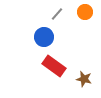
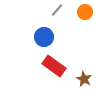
gray line: moved 4 px up
brown star: rotated 14 degrees clockwise
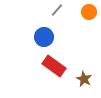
orange circle: moved 4 px right
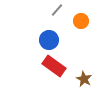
orange circle: moved 8 px left, 9 px down
blue circle: moved 5 px right, 3 px down
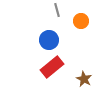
gray line: rotated 56 degrees counterclockwise
red rectangle: moved 2 px left, 1 px down; rotated 75 degrees counterclockwise
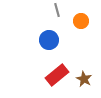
red rectangle: moved 5 px right, 8 px down
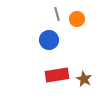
gray line: moved 4 px down
orange circle: moved 4 px left, 2 px up
red rectangle: rotated 30 degrees clockwise
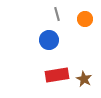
orange circle: moved 8 px right
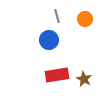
gray line: moved 2 px down
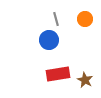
gray line: moved 1 px left, 3 px down
red rectangle: moved 1 px right, 1 px up
brown star: moved 1 px right, 1 px down
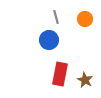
gray line: moved 2 px up
red rectangle: moved 2 px right; rotated 70 degrees counterclockwise
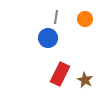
gray line: rotated 24 degrees clockwise
blue circle: moved 1 px left, 2 px up
red rectangle: rotated 15 degrees clockwise
